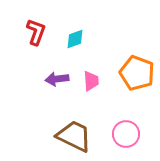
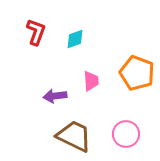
purple arrow: moved 2 px left, 17 px down
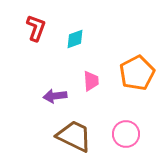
red L-shape: moved 4 px up
orange pentagon: rotated 24 degrees clockwise
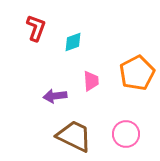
cyan diamond: moved 2 px left, 3 px down
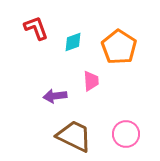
red L-shape: rotated 40 degrees counterclockwise
orange pentagon: moved 18 px left, 26 px up; rotated 12 degrees counterclockwise
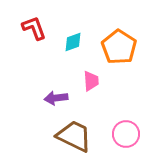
red L-shape: moved 2 px left
purple arrow: moved 1 px right, 2 px down
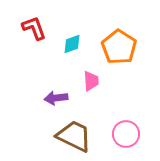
cyan diamond: moved 1 px left, 2 px down
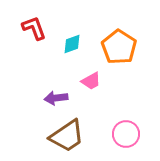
pink trapezoid: rotated 65 degrees clockwise
brown trapezoid: moved 7 px left; rotated 120 degrees clockwise
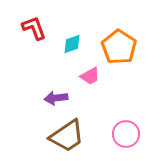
pink trapezoid: moved 1 px left, 5 px up
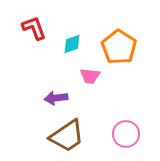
pink trapezoid: rotated 35 degrees clockwise
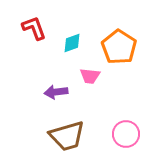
cyan diamond: moved 1 px up
purple arrow: moved 6 px up
brown trapezoid: rotated 18 degrees clockwise
